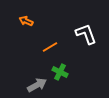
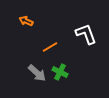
gray arrow: moved 12 px up; rotated 72 degrees clockwise
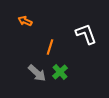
orange arrow: moved 1 px left
orange line: rotated 42 degrees counterclockwise
green cross: rotated 21 degrees clockwise
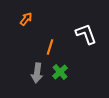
orange arrow: moved 1 px right, 2 px up; rotated 104 degrees clockwise
gray arrow: rotated 54 degrees clockwise
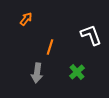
white L-shape: moved 5 px right, 1 px down
green cross: moved 17 px right
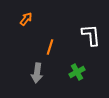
white L-shape: rotated 15 degrees clockwise
green cross: rotated 14 degrees clockwise
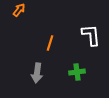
orange arrow: moved 7 px left, 9 px up
orange line: moved 4 px up
green cross: rotated 21 degrees clockwise
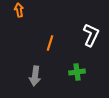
orange arrow: rotated 48 degrees counterclockwise
white L-shape: rotated 30 degrees clockwise
gray arrow: moved 2 px left, 3 px down
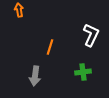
orange line: moved 4 px down
green cross: moved 6 px right
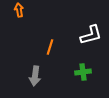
white L-shape: rotated 50 degrees clockwise
